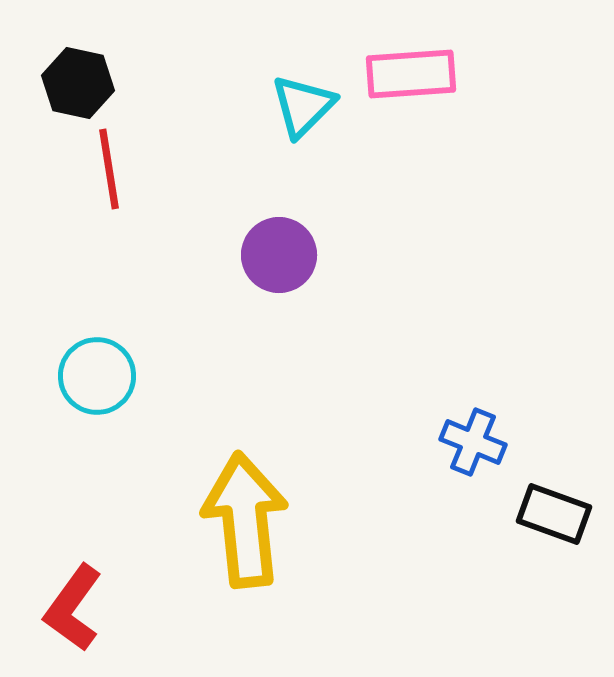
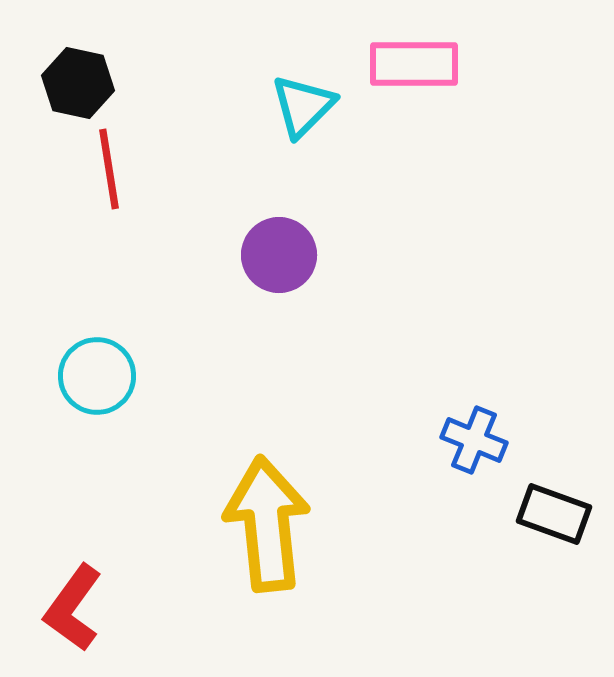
pink rectangle: moved 3 px right, 10 px up; rotated 4 degrees clockwise
blue cross: moved 1 px right, 2 px up
yellow arrow: moved 22 px right, 4 px down
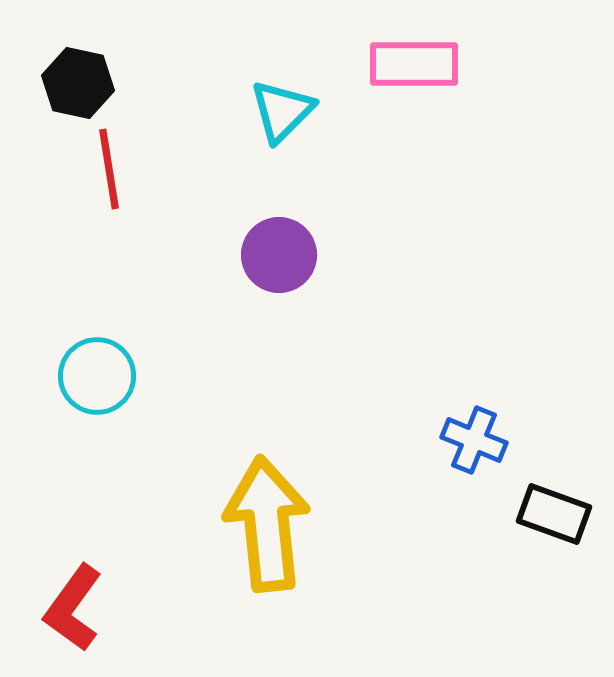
cyan triangle: moved 21 px left, 5 px down
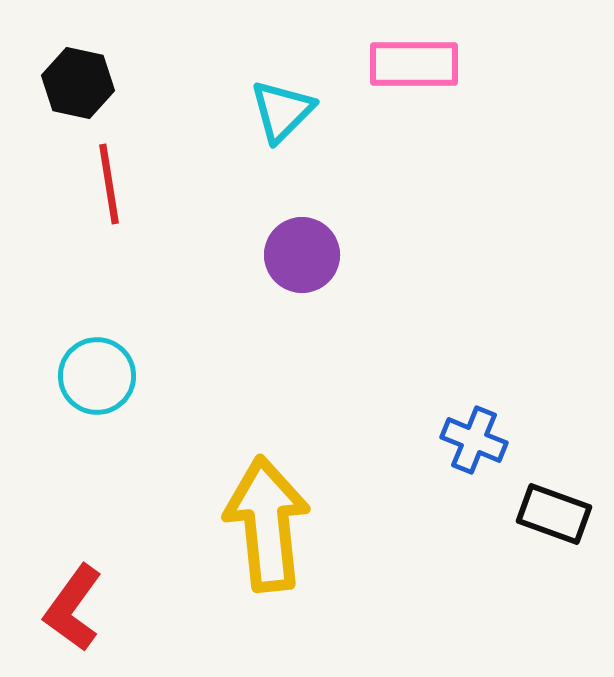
red line: moved 15 px down
purple circle: moved 23 px right
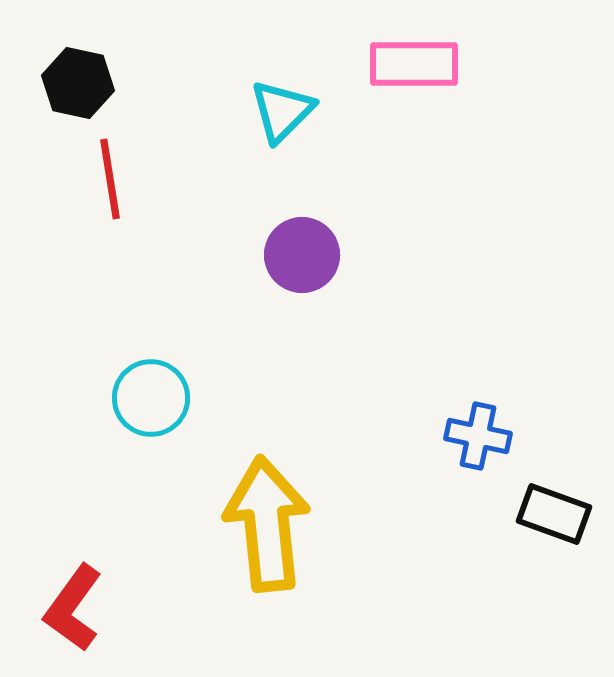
red line: moved 1 px right, 5 px up
cyan circle: moved 54 px right, 22 px down
blue cross: moved 4 px right, 4 px up; rotated 10 degrees counterclockwise
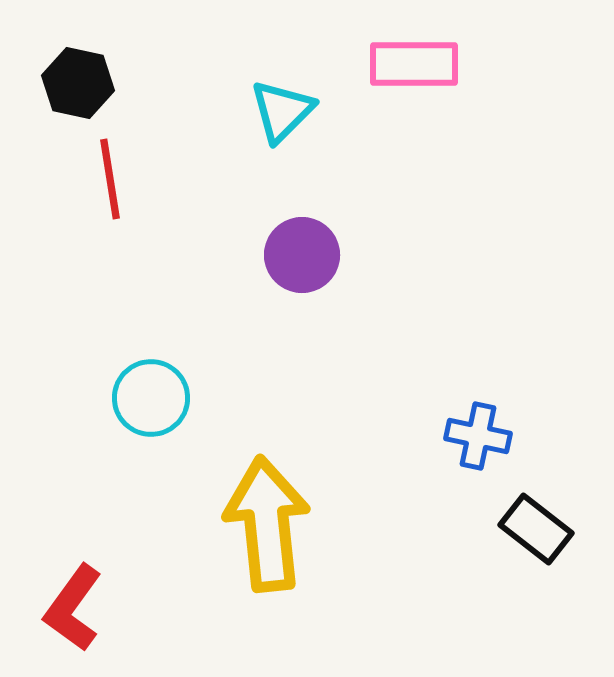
black rectangle: moved 18 px left, 15 px down; rotated 18 degrees clockwise
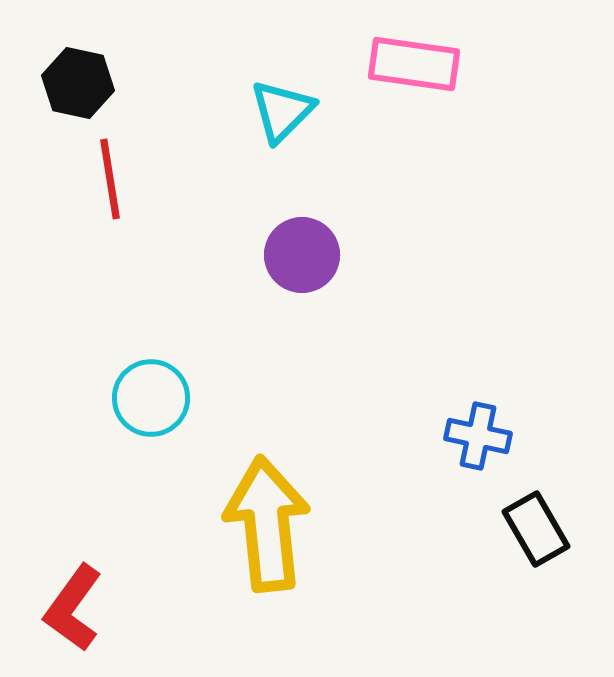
pink rectangle: rotated 8 degrees clockwise
black rectangle: rotated 22 degrees clockwise
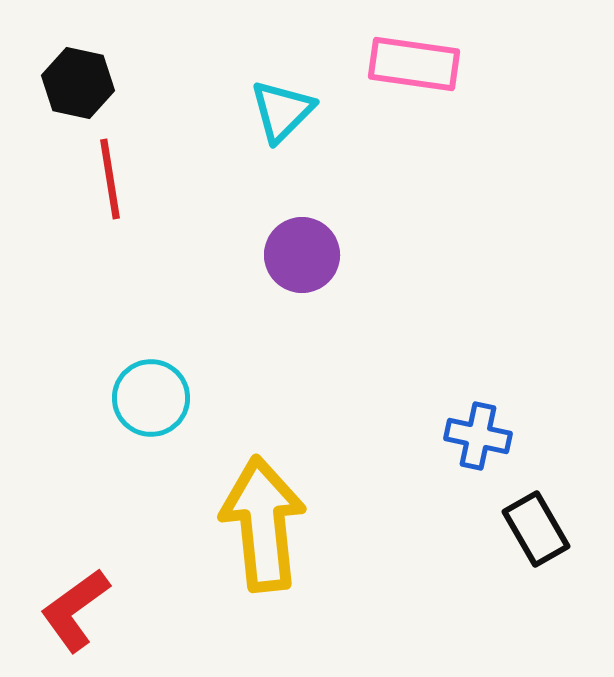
yellow arrow: moved 4 px left
red L-shape: moved 2 px right, 2 px down; rotated 18 degrees clockwise
